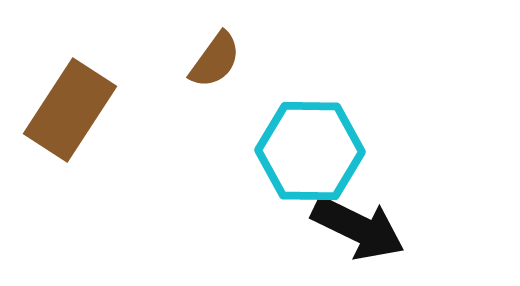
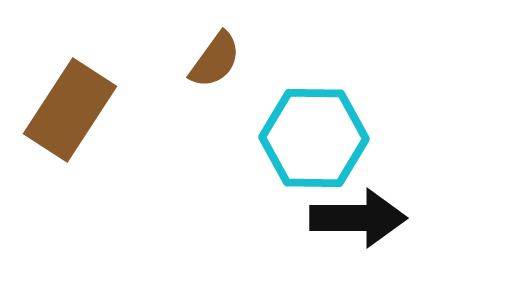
cyan hexagon: moved 4 px right, 13 px up
black arrow: moved 10 px up; rotated 26 degrees counterclockwise
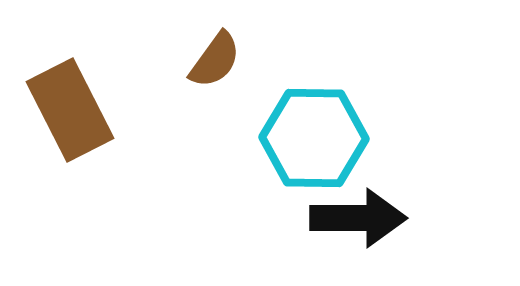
brown rectangle: rotated 60 degrees counterclockwise
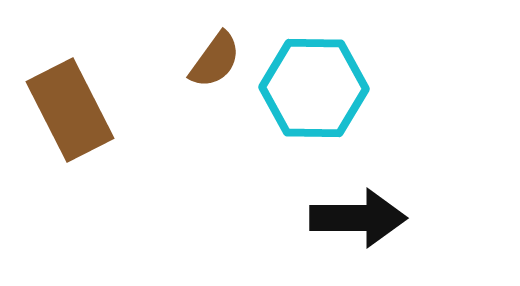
cyan hexagon: moved 50 px up
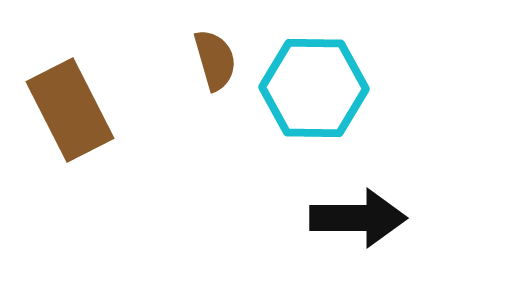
brown semicircle: rotated 52 degrees counterclockwise
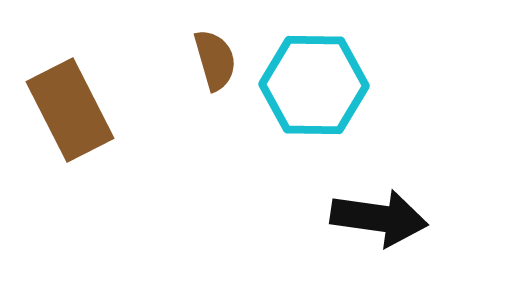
cyan hexagon: moved 3 px up
black arrow: moved 21 px right; rotated 8 degrees clockwise
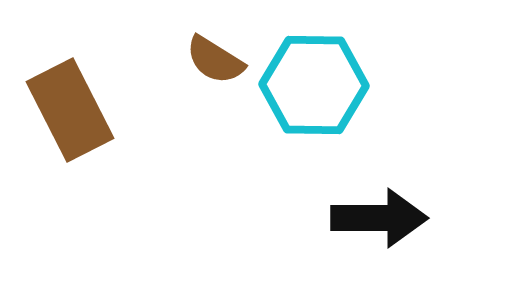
brown semicircle: rotated 138 degrees clockwise
black arrow: rotated 8 degrees counterclockwise
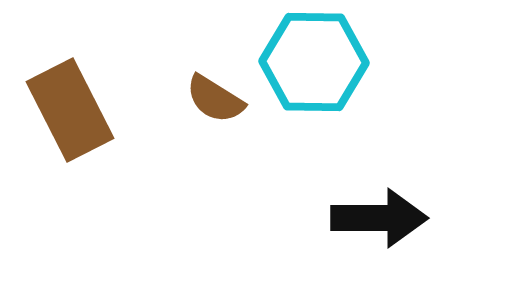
brown semicircle: moved 39 px down
cyan hexagon: moved 23 px up
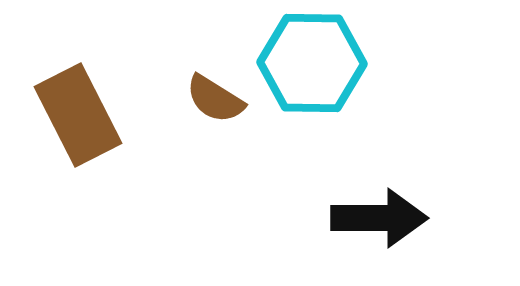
cyan hexagon: moved 2 px left, 1 px down
brown rectangle: moved 8 px right, 5 px down
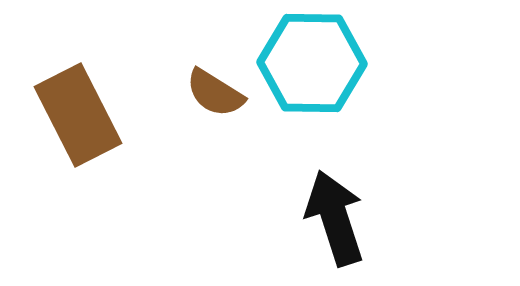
brown semicircle: moved 6 px up
black arrow: moved 44 px left; rotated 108 degrees counterclockwise
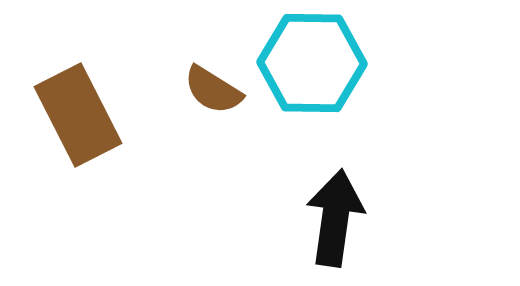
brown semicircle: moved 2 px left, 3 px up
black arrow: rotated 26 degrees clockwise
